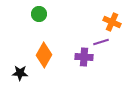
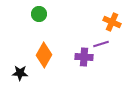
purple line: moved 2 px down
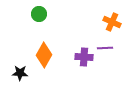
purple line: moved 4 px right, 4 px down; rotated 14 degrees clockwise
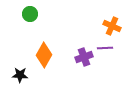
green circle: moved 9 px left
orange cross: moved 4 px down
purple cross: rotated 24 degrees counterclockwise
black star: moved 2 px down
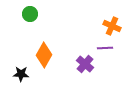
purple cross: moved 1 px right, 7 px down; rotated 30 degrees counterclockwise
black star: moved 1 px right, 1 px up
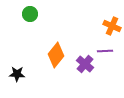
purple line: moved 3 px down
orange diamond: moved 12 px right; rotated 10 degrees clockwise
black star: moved 4 px left
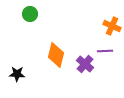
orange diamond: rotated 25 degrees counterclockwise
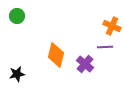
green circle: moved 13 px left, 2 px down
purple line: moved 4 px up
black star: rotated 14 degrees counterclockwise
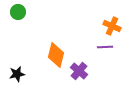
green circle: moved 1 px right, 4 px up
purple cross: moved 6 px left, 7 px down
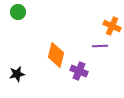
purple line: moved 5 px left, 1 px up
purple cross: rotated 18 degrees counterclockwise
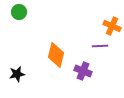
green circle: moved 1 px right
purple cross: moved 4 px right
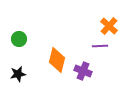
green circle: moved 27 px down
orange cross: moved 3 px left; rotated 18 degrees clockwise
orange diamond: moved 1 px right, 5 px down
black star: moved 1 px right
